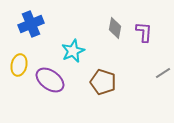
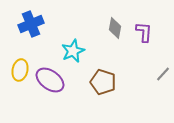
yellow ellipse: moved 1 px right, 5 px down
gray line: moved 1 px down; rotated 14 degrees counterclockwise
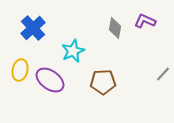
blue cross: moved 2 px right, 4 px down; rotated 20 degrees counterclockwise
purple L-shape: moved 1 px right, 11 px up; rotated 70 degrees counterclockwise
brown pentagon: rotated 20 degrees counterclockwise
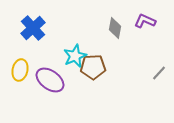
cyan star: moved 2 px right, 5 px down
gray line: moved 4 px left, 1 px up
brown pentagon: moved 10 px left, 15 px up
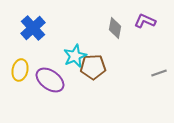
gray line: rotated 28 degrees clockwise
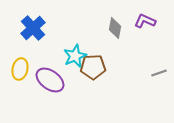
yellow ellipse: moved 1 px up
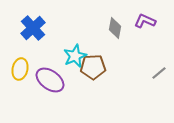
gray line: rotated 21 degrees counterclockwise
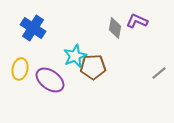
purple L-shape: moved 8 px left
blue cross: rotated 15 degrees counterclockwise
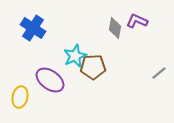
yellow ellipse: moved 28 px down
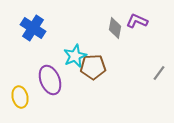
gray line: rotated 14 degrees counterclockwise
purple ellipse: rotated 32 degrees clockwise
yellow ellipse: rotated 25 degrees counterclockwise
